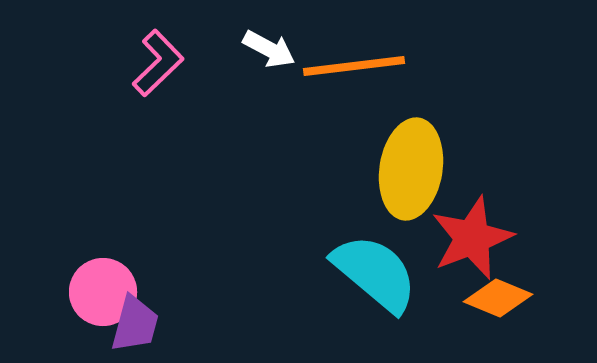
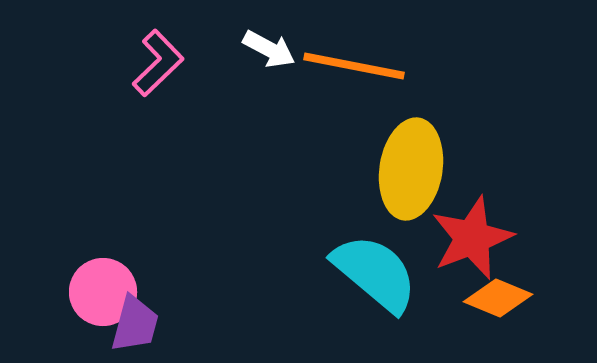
orange line: rotated 18 degrees clockwise
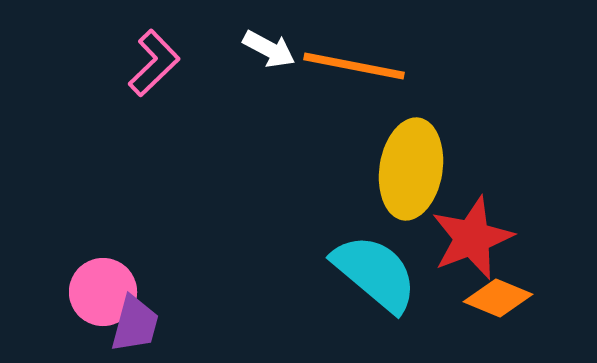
pink L-shape: moved 4 px left
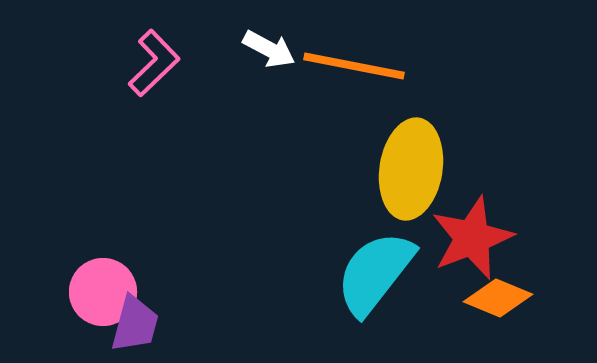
cyan semicircle: rotated 92 degrees counterclockwise
